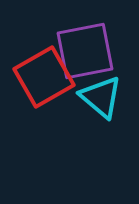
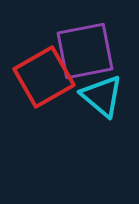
cyan triangle: moved 1 px right, 1 px up
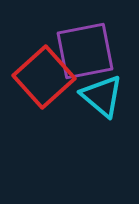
red square: rotated 12 degrees counterclockwise
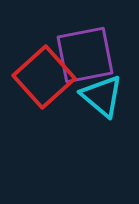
purple square: moved 4 px down
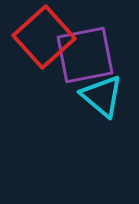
red square: moved 40 px up
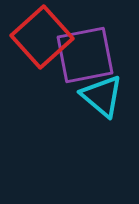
red square: moved 2 px left
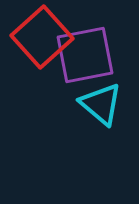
cyan triangle: moved 1 px left, 8 px down
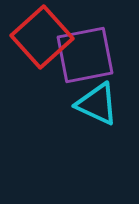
cyan triangle: moved 4 px left; rotated 15 degrees counterclockwise
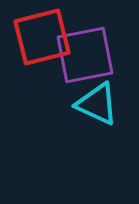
red square: rotated 28 degrees clockwise
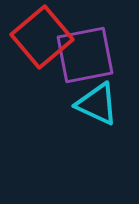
red square: rotated 26 degrees counterclockwise
